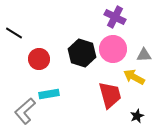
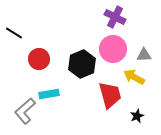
black hexagon: moved 11 px down; rotated 20 degrees clockwise
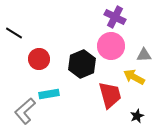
pink circle: moved 2 px left, 3 px up
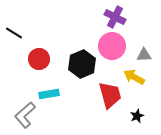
pink circle: moved 1 px right
gray L-shape: moved 4 px down
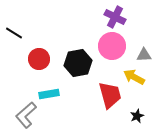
black hexagon: moved 4 px left, 1 px up; rotated 12 degrees clockwise
gray L-shape: moved 1 px right
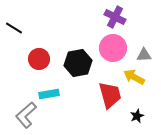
black line: moved 5 px up
pink circle: moved 1 px right, 2 px down
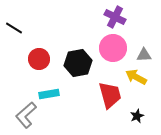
yellow arrow: moved 2 px right
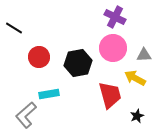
red circle: moved 2 px up
yellow arrow: moved 1 px left, 1 px down
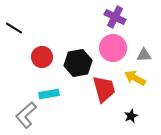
red circle: moved 3 px right
red trapezoid: moved 6 px left, 6 px up
black star: moved 6 px left
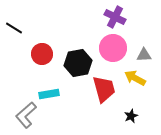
red circle: moved 3 px up
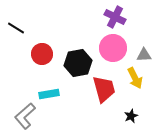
black line: moved 2 px right
yellow arrow: rotated 145 degrees counterclockwise
gray L-shape: moved 1 px left, 1 px down
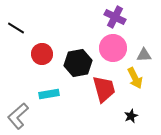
gray L-shape: moved 7 px left
